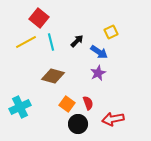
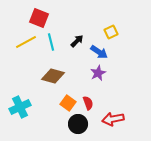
red square: rotated 18 degrees counterclockwise
orange square: moved 1 px right, 1 px up
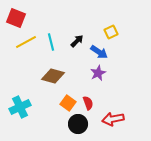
red square: moved 23 px left
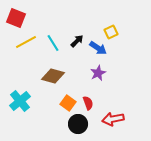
cyan line: moved 2 px right, 1 px down; rotated 18 degrees counterclockwise
blue arrow: moved 1 px left, 4 px up
cyan cross: moved 6 px up; rotated 15 degrees counterclockwise
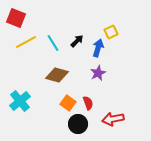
blue arrow: rotated 108 degrees counterclockwise
brown diamond: moved 4 px right, 1 px up
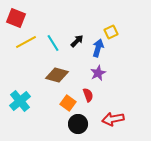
red semicircle: moved 8 px up
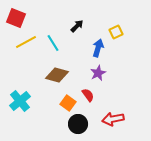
yellow square: moved 5 px right
black arrow: moved 15 px up
red semicircle: rotated 16 degrees counterclockwise
